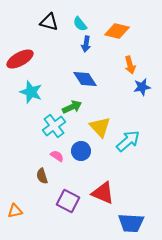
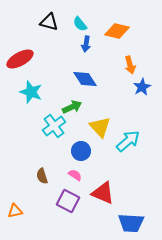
blue star: rotated 18 degrees counterclockwise
pink semicircle: moved 18 px right, 19 px down
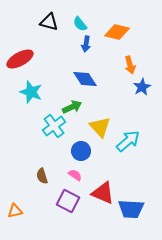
orange diamond: moved 1 px down
blue trapezoid: moved 14 px up
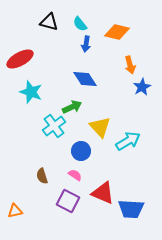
cyan arrow: rotated 10 degrees clockwise
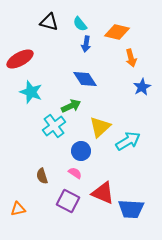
orange arrow: moved 1 px right, 7 px up
green arrow: moved 1 px left, 1 px up
yellow triangle: rotated 30 degrees clockwise
pink semicircle: moved 2 px up
orange triangle: moved 3 px right, 2 px up
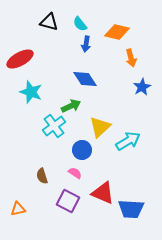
blue circle: moved 1 px right, 1 px up
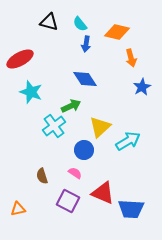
blue circle: moved 2 px right
